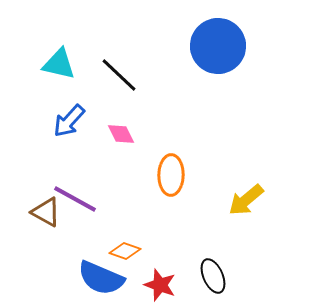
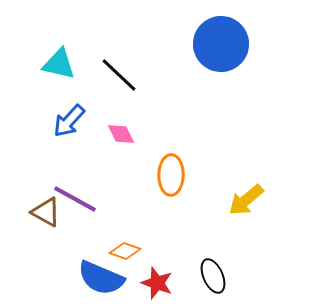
blue circle: moved 3 px right, 2 px up
red star: moved 3 px left, 2 px up
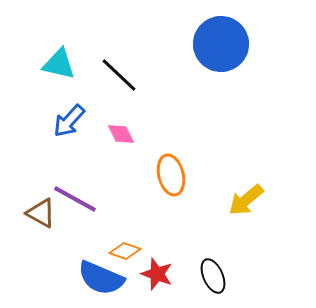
orange ellipse: rotated 15 degrees counterclockwise
brown triangle: moved 5 px left, 1 px down
red star: moved 9 px up
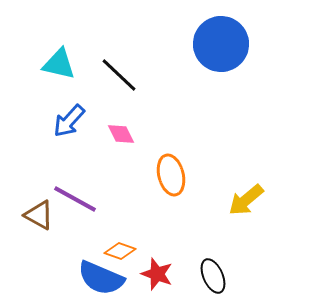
brown triangle: moved 2 px left, 2 px down
orange diamond: moved 5 px left
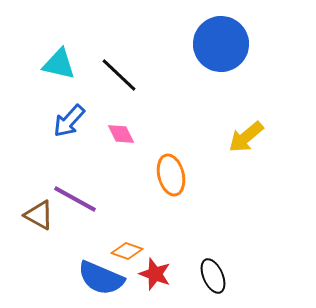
yellow arrow: moved 63 px up
orange diamond: moved 7 px right
red star: moved 2 px left
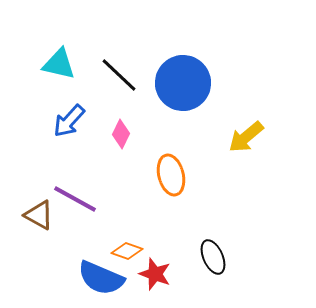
blue circle: moved 38 px left, 39 px down
pink diamond: rotated 52 degrees clockwise
black ellipse: moved 19 px up
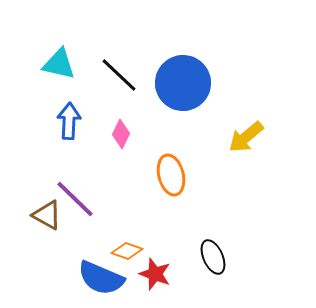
blue arrow: rotated 141 degrees clockwise
purple line: rotated 15 degrees clockwise
brown triangle: moved 8 px right
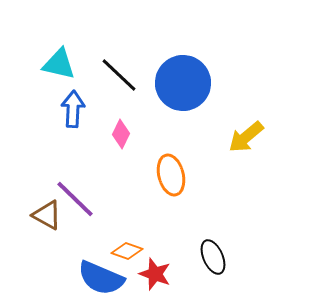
blue arrow: moved 4 px right, 12 px up
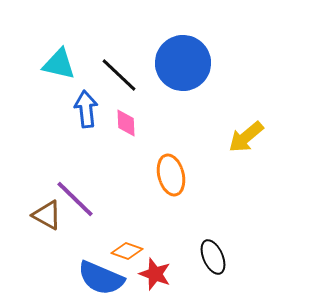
blue circle: moved 20 px up
blue arrow: moved 13 px right; rotated 9 degrees counterclockwise
pink diamond: moved 5 px right, 11 px up; rotated 28 degrees counterclockwise
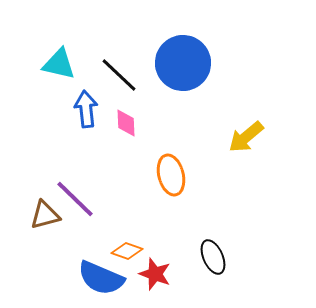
brown triangle: moved 2 px left; rotated 44 degrees counterclockwise
